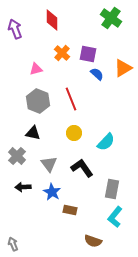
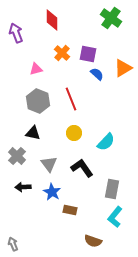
purple arrow: moved 1 px right, 4 px down
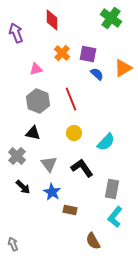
black arrow: rotated 133 degrees counterclockwise
brown semicircle: rotated 42 degrees clockwise
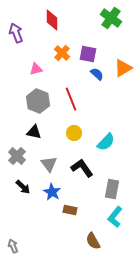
black triangle: moved 1 px right, 1 px up
gray arrow: moved 2 px down
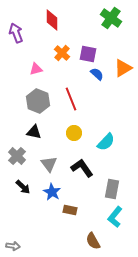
gray arrow: rotated 120 degrees clockwise
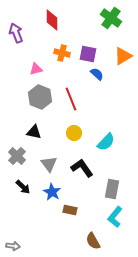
orange cross: rotated 28 degrees counterclockwise
orange triangle: moved 12 px up
gray hexagon: moved 2 px right, 4 px up
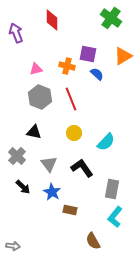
orange cross: moved 5 px right, 13 px down
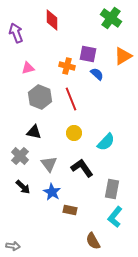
pink triangle: moved 8 px left, 1 px up
gray cross: moved 3 px right
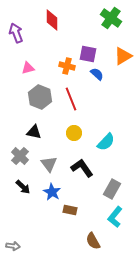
gray rectangle: rotated 18 degrees clockwise
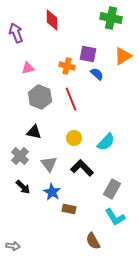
green cross: rotated 25 degrees counterclockwise
yellow circle: moved 5 px down
black L-shape: rotated 10 degrees counterclockwise
brown rectangle: moved 1 px left, 1 px up
cyan L-shape: rotated 70 degrees counterclockwise
